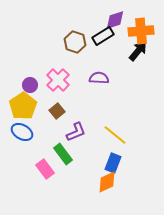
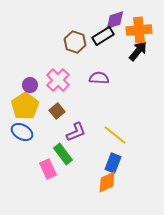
orange cross: moved 2 px left, 1 px up
yellow pentagon: moved 2 px right
pink rectangle: moved 3 px right; rotated 12 degrees clockwise
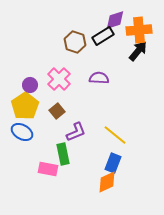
pink cross: moved 1 px right, 1 px up
green rectangle: rotated 25 degrees clockwise
pink rectangle: rotated 54 degrees counterclockwise
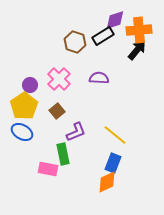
black arrow: moved 1 px left, 1 px up
yellow pentagon: moved 1 px left
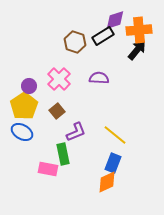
purple circle: moved 1 px left, 1 px down
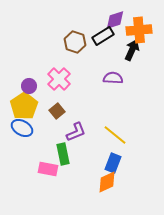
black arrow: moved 5 px left; rotated 15 degrees counterclockwise
purple semicircle: moved 14 px right
blue ellipse: moved 4 px up
